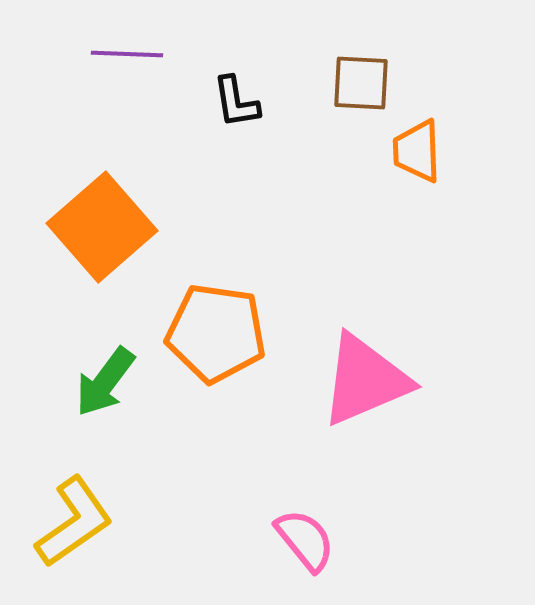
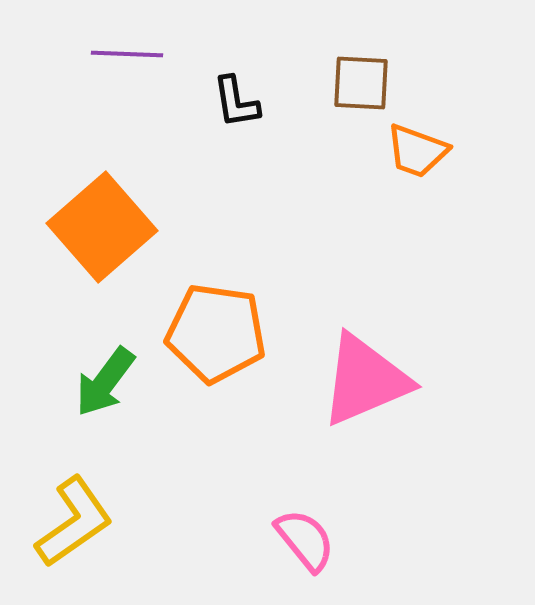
orange trapezoid: rotated 68 degrees counterclockwise
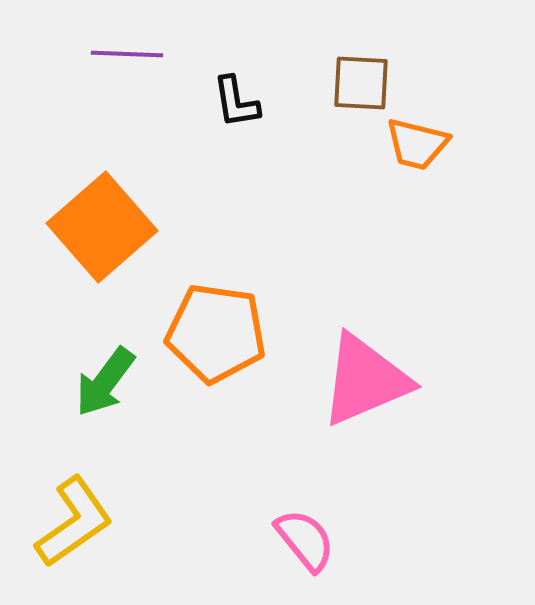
orange trapezoid: moved 7 px up; rotated 6 degrees counterclockwise
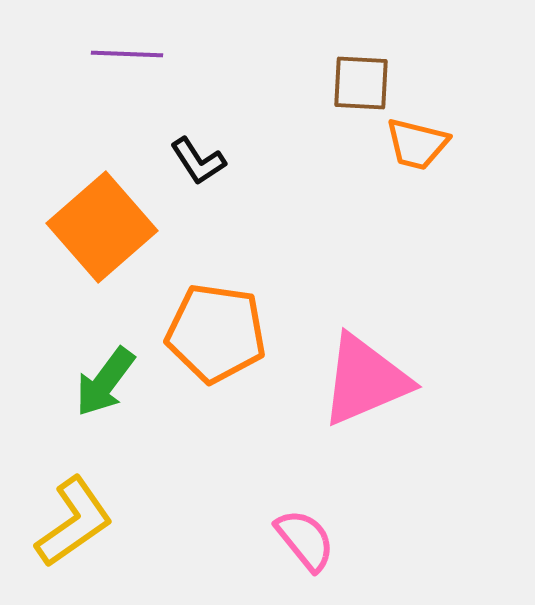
black L-shape: moved 38 px left, 59 px down; rotated 24 degrees counterclockwise
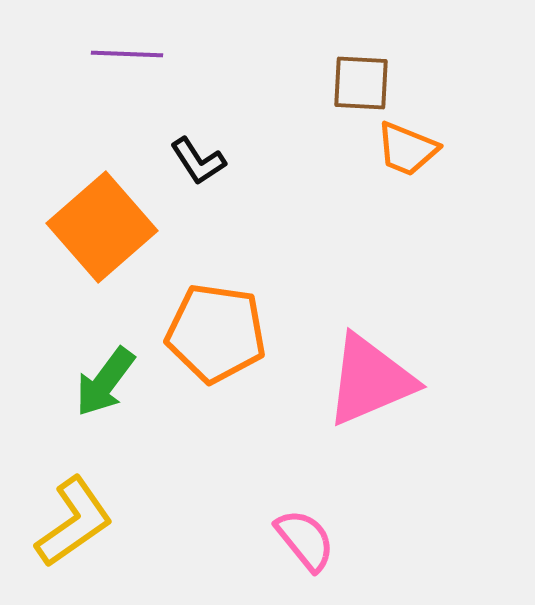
orange trapezoid: moved 10 px left, 5 px down; rotated 8 degrees clockwise
pink triangle: moved 5 px right
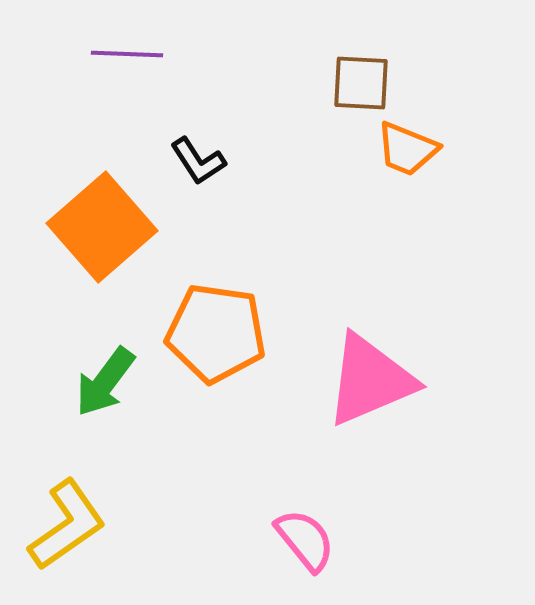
yellow L-shape: moved 7 px left, 3 px down
